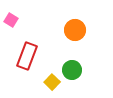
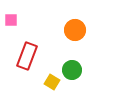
pink square: rotated 32 degrees counterclockwise
yellow square: rotated 14 degrees counterclockwise
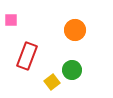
yellow square: rotated 21 degrees clockwise
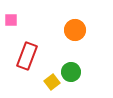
green circle: moved 1 px left, 2 px down
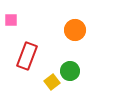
green circle: moved 1 px left, 1 px up
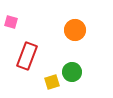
pink square: moved 2 px down; rotated 16 degrees clockwise
green circle: moved 2 px right, 1 px down
yellow square: rotated 21 degrees clockwise
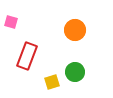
green circle: moved 3 px right
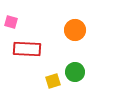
red rectangle: moved 7 px up; rotated 72 degrees clockwise
yellow square: moved 1 px right, 1 px up
